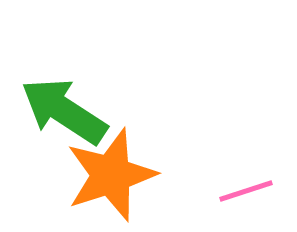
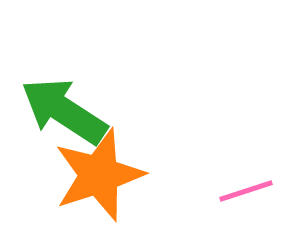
orange star: moved 12 px left
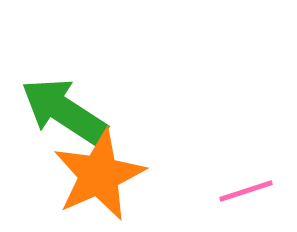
orange star: rotated 6 degrees counterclockwise
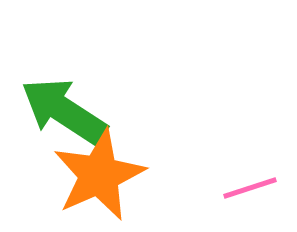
pink line: moved 4 px right, 3 px up
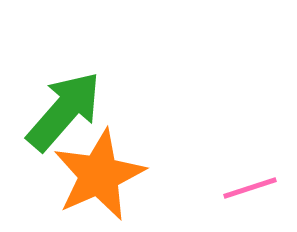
green arrow: rotated 98 degrees clockwise
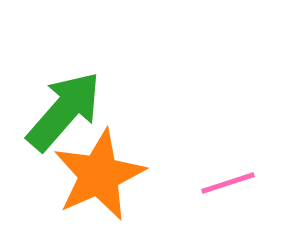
pink line: moved 22 px left, 5 px up
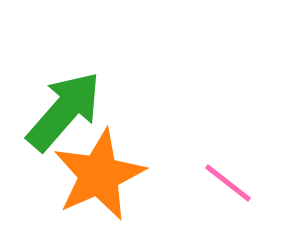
pink line: rotated 56 degrees clockwise
